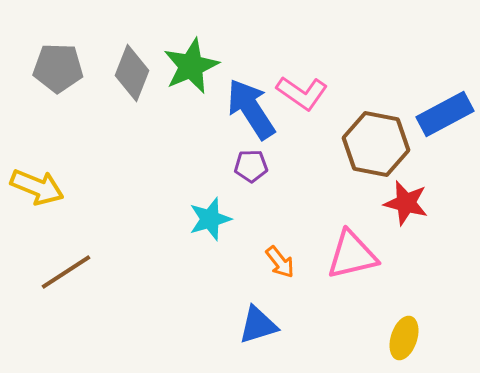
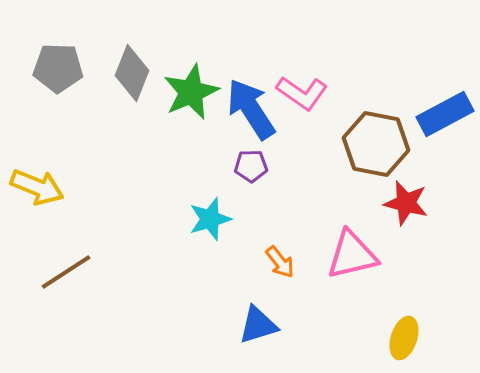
green star: moved 26 px down
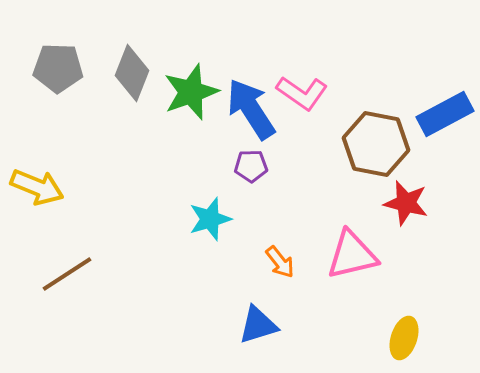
green star: rotated 4 degrees clockwise
brown line: moved 1 px right, 2 px down
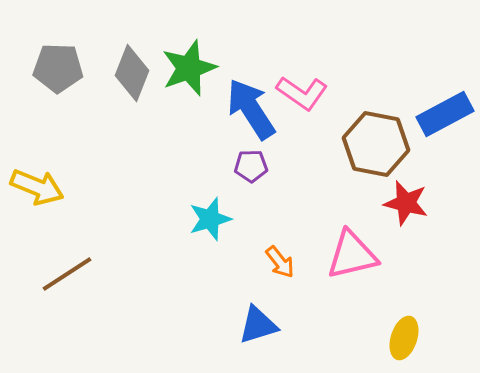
green star: moved 2 px left, 24 px up
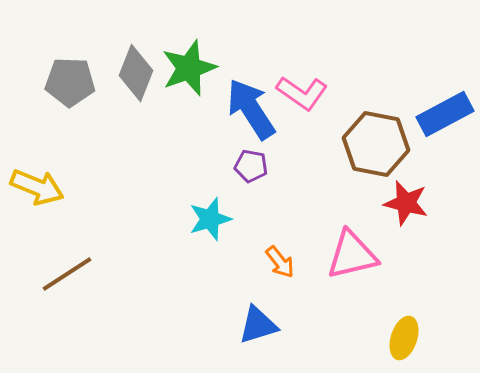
gray pentagon: moved 12 px right, 14 px down
gray diamond: moved 4 px right
purple pentagon: rotated 12 degrees clockwise
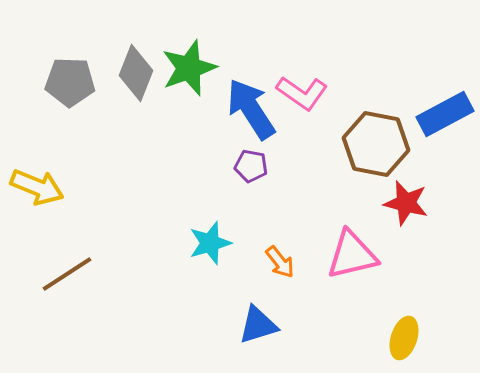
cyan star: moved 24 px down
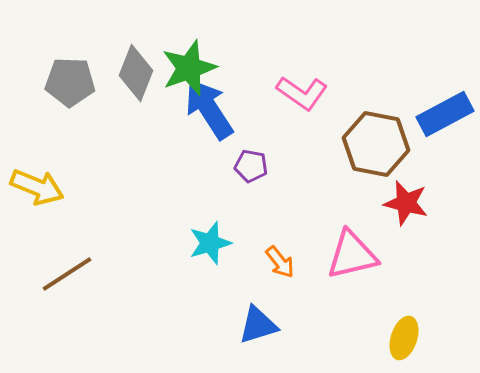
blue arrow: moved 42 px left
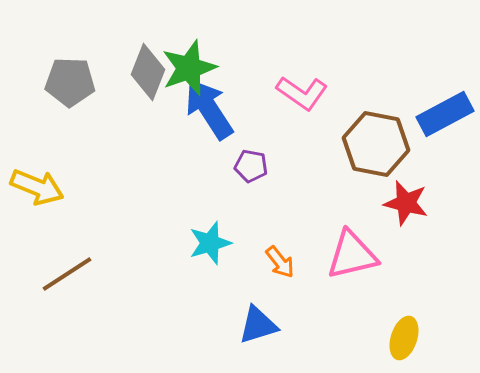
gray diamond: moved 12 px right, 1 px up
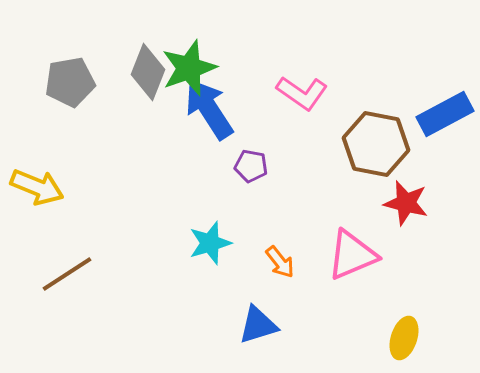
gray pentagon: rotated 12 degrees counterclockwise
pink triangle: rotated 10 degrees counterclockwise
